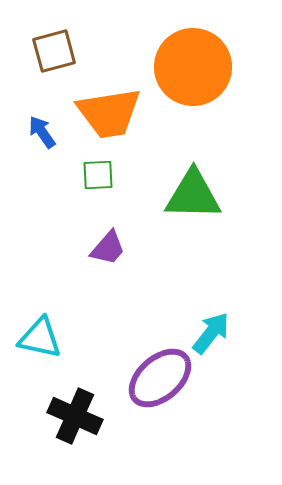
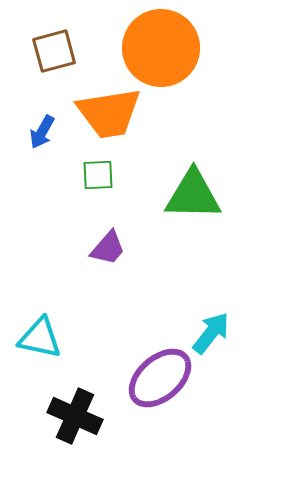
orange circle: moved 32 px left, 19 px up
blue arrow: rotated 116 degrees counterclockwise
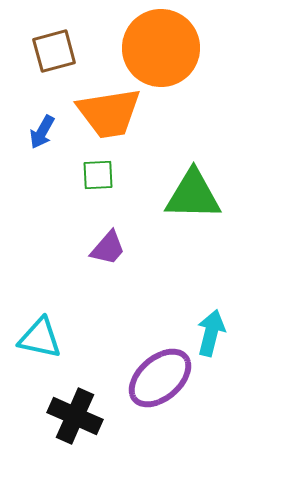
cyan arrow: rotated 24 degrees counterclockwise
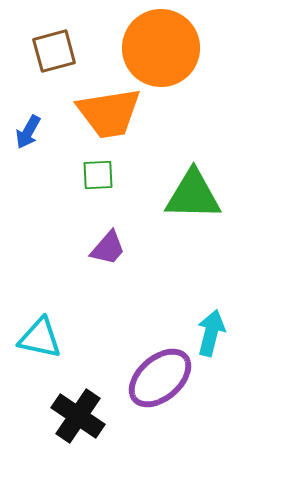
blue arrow: moved 14 px left
black cross: moved 3 px right; rotated 10 degrees clockwise
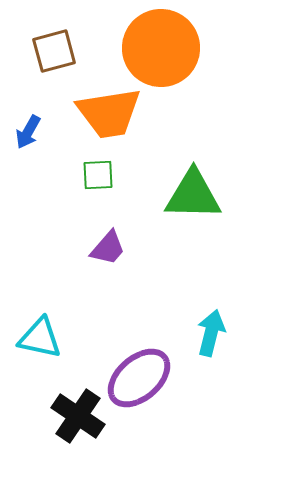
purple ellipse: moved 21 px left
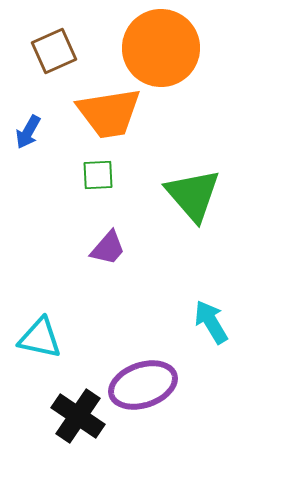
brown square: rotated 9 degrees counterclockwise
green triangle: rotated 48 degrees clockwise
cyan arrow: moved 11 px up; rotated 45 degrees counterclockwise
purple ellipse: moved 4 px right, 7 px down; rotated 22 degrees clockwise
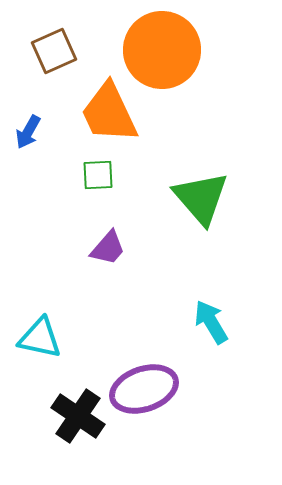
orange circle: moved 1 px right, 2 px down
orange trapezoid: rotated 74 degrees clockwise
green triangle: moved 8 px right, 3 px down
purple ellipse: moved 1 px right, 4 px down
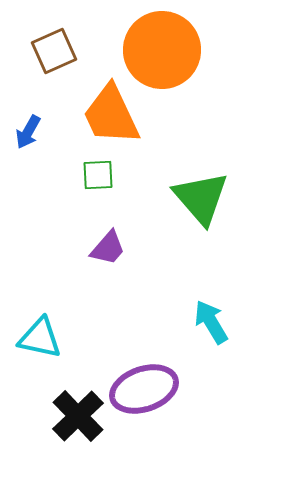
orange trapezoid: moved 2 px right, 2 px down
black cross: rotated 12 degrees clockwise
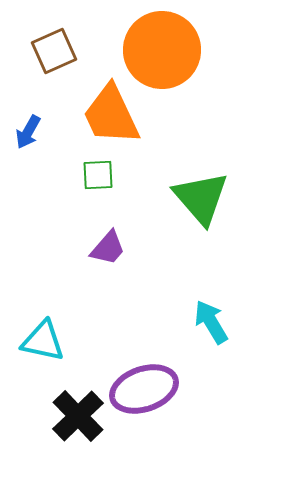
cyan triangle: moved 3 px right, 3 px down
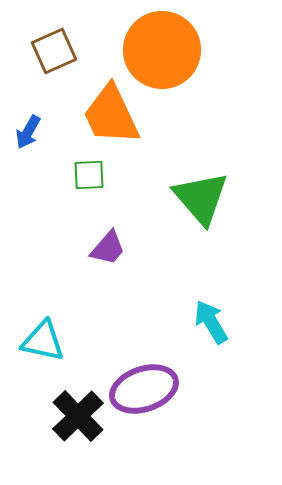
green square: moved 9 px left
